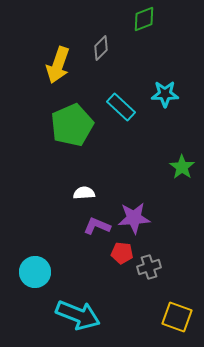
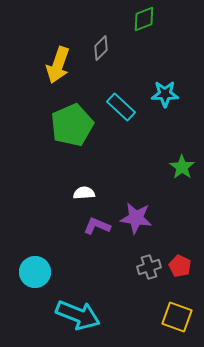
purple star: moved 2 px right; rotated 12 degrees clockwise
red pentagon: moved 58 px right, 13 px down; rotated 20 degrees clockwise
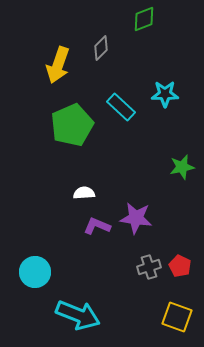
green star: rotated 25 degrees clockwise
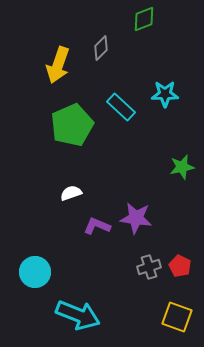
white semicircle: moved 13 px left; rotated 15 degrees counterclockwise
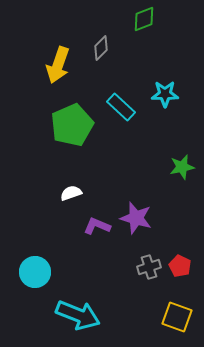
purple star: rotated 8 degrees clockwise
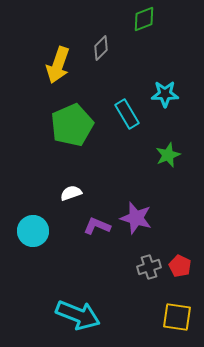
cyan rectangle: moved 6 px right, 7 px down; rotated 16 degrees clockwise
green star: moved 14 px left, 12 px up; rotated 10 degrees counterclockwise
cyan circle: moved 2 px left, 41 px up
yellow square: rotated 12 degrees counterclockwise
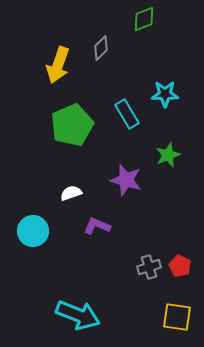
purple star: moved 10 px left, 38 px up
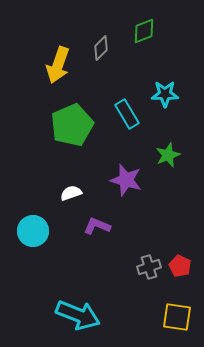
green diamond: moved 12 px down
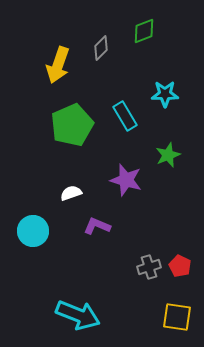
cyan rectangle: moved 2 px left, 2 px down
